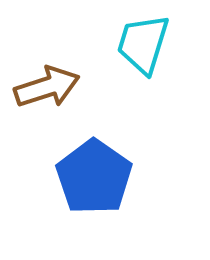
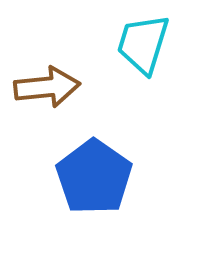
brown arrow: rotated 12 degrees clockwise
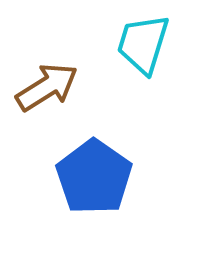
brown arrow: rotated 26 degrees counterclockwise
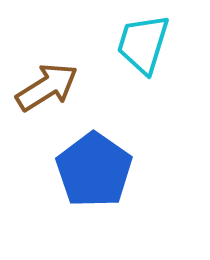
blue pentagon: moved 7 px up
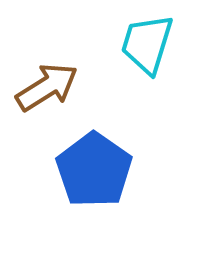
cyan trapezoid: moved 4 px right
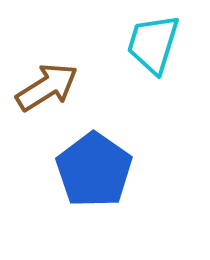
cyan trapezoid: moved 6 px right
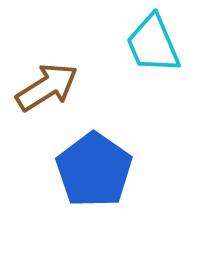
cyan trapezoid: rotated 40 degrees counterclockwise
